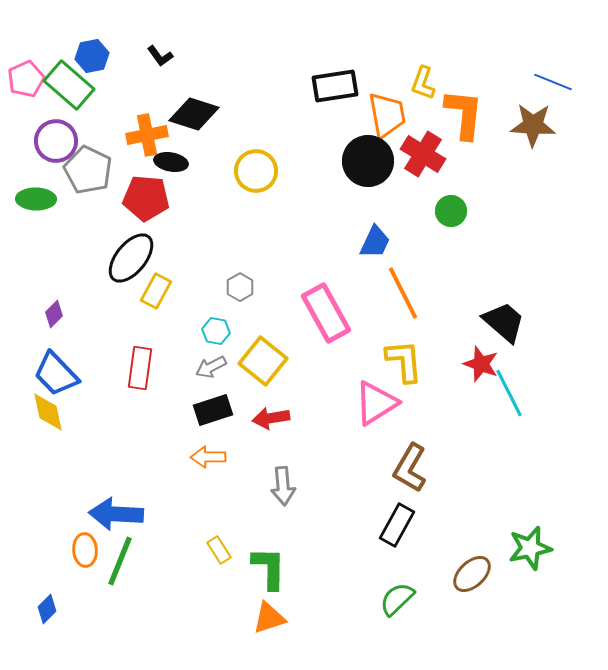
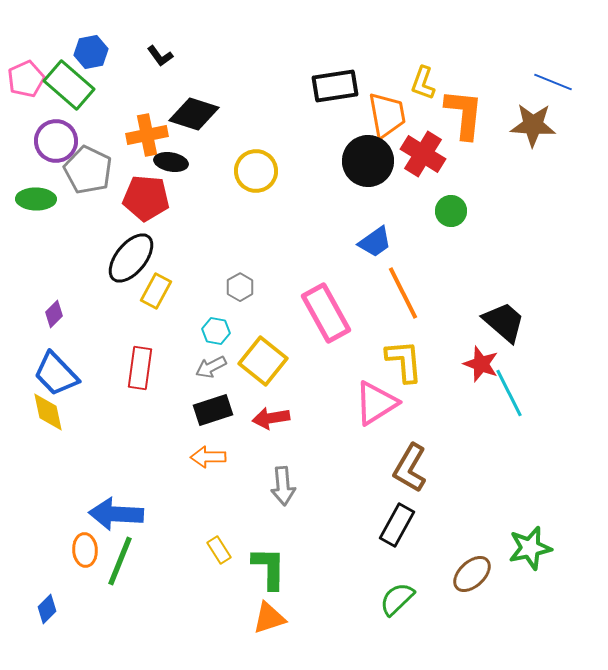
blue hexagon at (92, 56): moved 1 px left, 4 px up
blue trapezoid at (375, 242): rotated 30 degrees clockwise
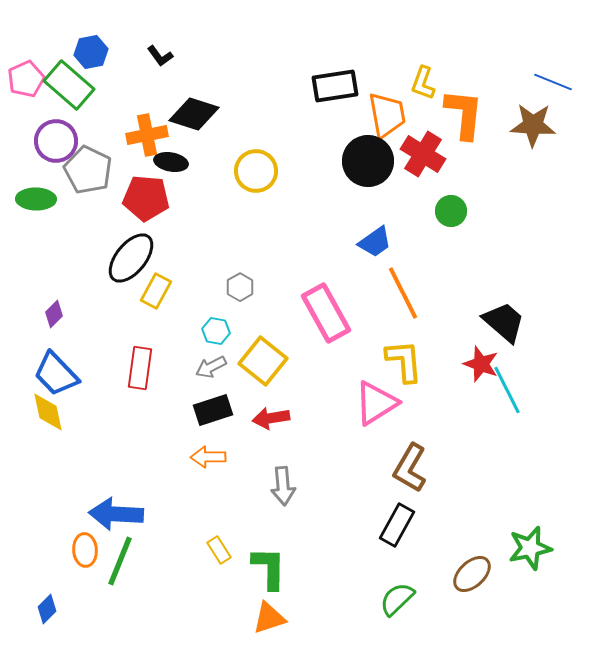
cyan line at (509, 393): moved 2 px left, 3 px up
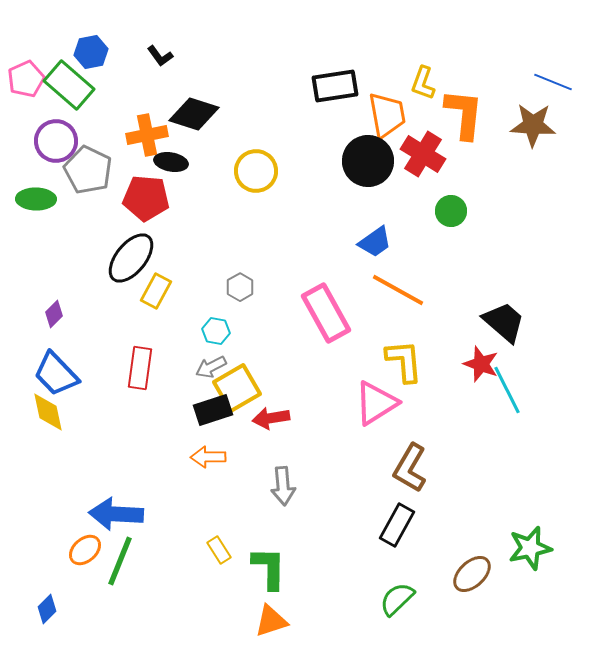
orange line at (403, 293): moved 5 px left, 3 px up; rotated 34 degrees counterclockwise
yellow square at (263, 361): moved 26 px left, 27 px down; rotated 21 degrees clockwise
orange ellipse at (85, 550): rotated 52 degrees clockwise
orange triangle at (269, 618): moved 2 px right, 3 px down
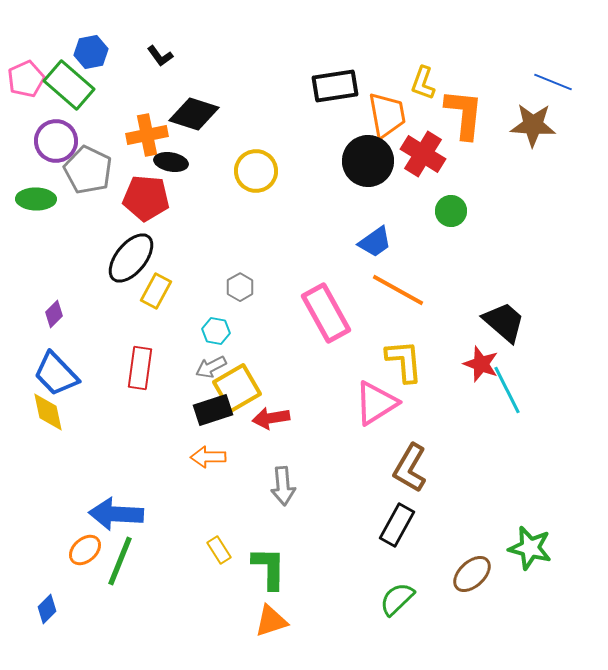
green star at (530, 548): rotated 27 degrees clockwise
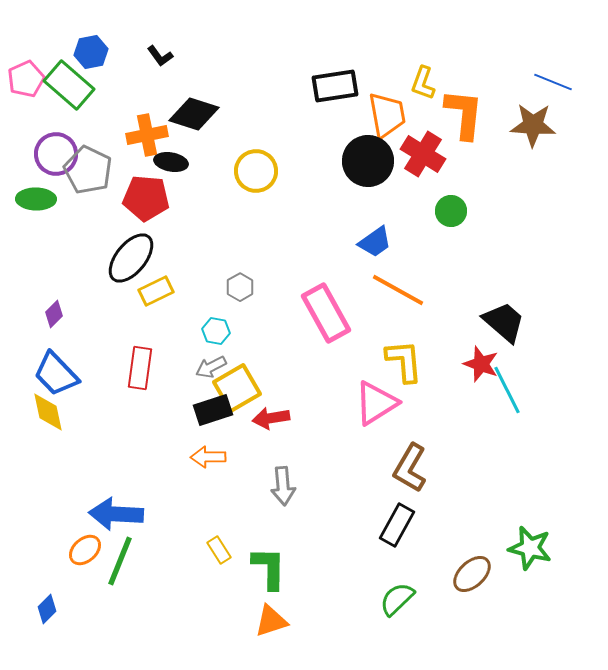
purple circle at (56, 141): moved 13 px down
yellow rectangle at (156, 291): rotated 36 degrees clockwise
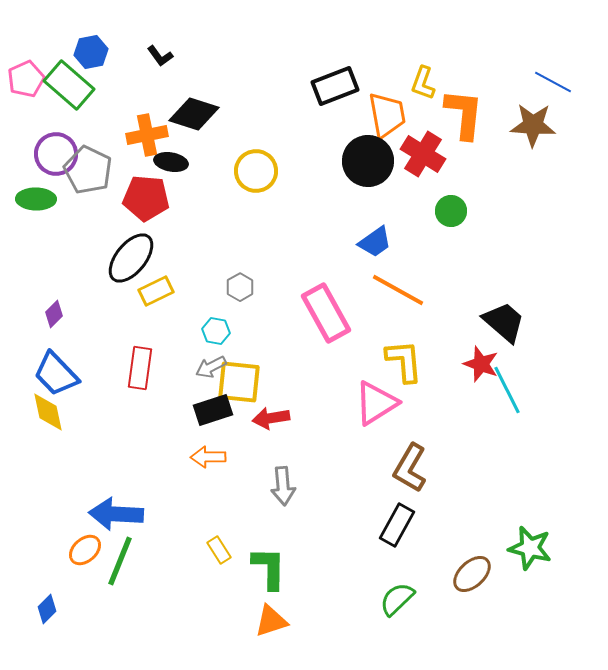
blue line at (553, 82): rotated 6 degrees clockwise
black rectangle at (335, 86): rotated 12 degrees counterclockwise
yellow square at (237, 388): moved 2 px right, 6 px up; rotated 36 degrees clockwise
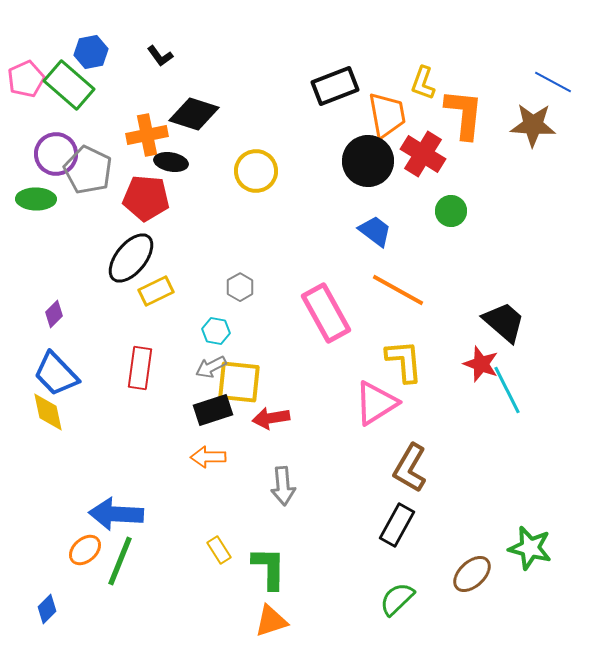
blue trapezoid at (375, 242): moved 11 px up; rotated 108 degrees counterclockwise
